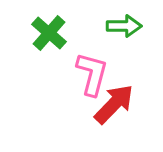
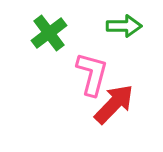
green cross: rotated 12 degrees clockwise
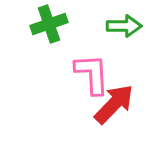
green cross: moved 9 px up; rotated 18 degrees clockwise
pink L-shape: rotated 18 degrees counterclockwise
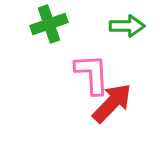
green arrow: moved 3 px right
red arrow: moved 2 px left, 1 px up
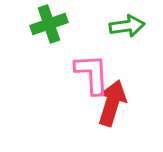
green arrow: rotated 8 degrees counterclockwise
red arrow: rotated 27 degrees counterclockwise
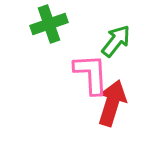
green arrow: moved 11 px left, 15 px down; rotated 44 degrees counterclockwise
pink L-shape: moved 1 px left
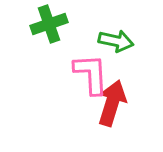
green arrow: rotated 64 degrees clockwise
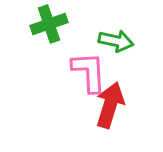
pink L-shape: moved 2 px left, 2 px up
red arrow: moved 2 px left, 2 px down
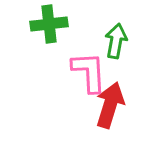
green cross: rotated 12 degrees clockwise
green arrow: rotated 92 degrees counterclockwise
